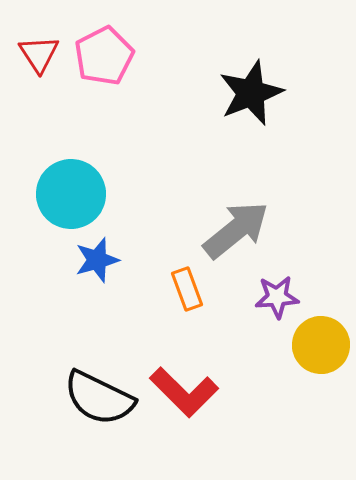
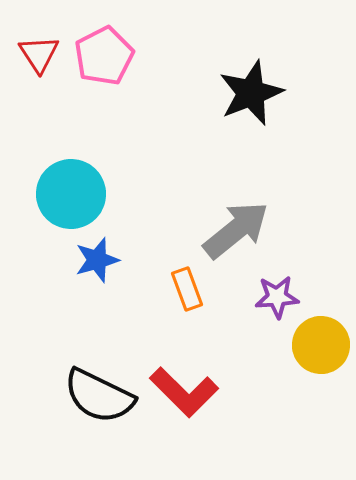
black semicircle: moved 2 px up
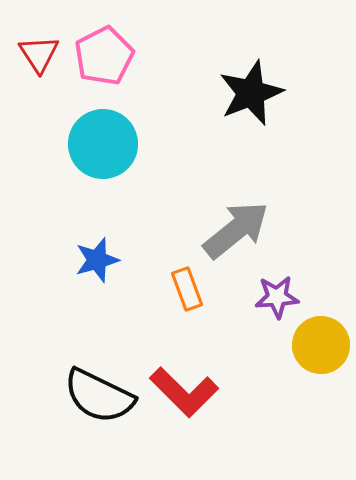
cyan circle: moved 32 px right, 50 px up
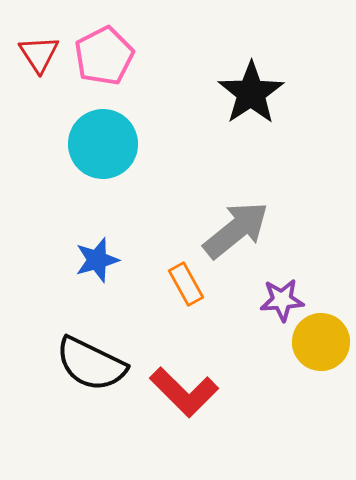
black star: rotated 12 degrees counterclockwise
orange rectangle: moved 1 px left, 5 px up; rotated 9 degrees counterclockwise
purple star: moved 5 px right, 3 px down
yellow circle: moved 3 px up
black semicircle: moved 8 px left, 32 px up
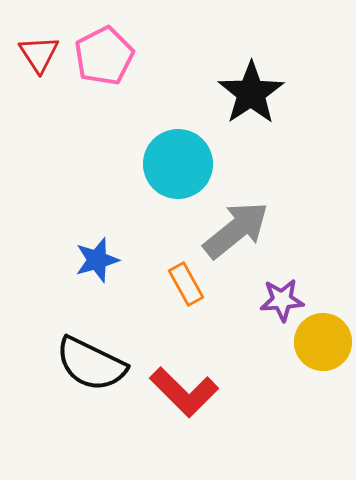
cyan circle: moved 75 px right, 20 px down
yellow circle: moved 2 px right
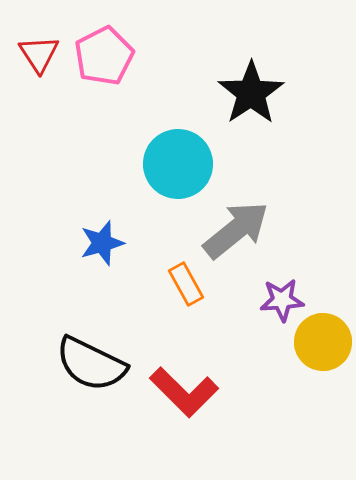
blue star: moved 5 px right, 17 px up
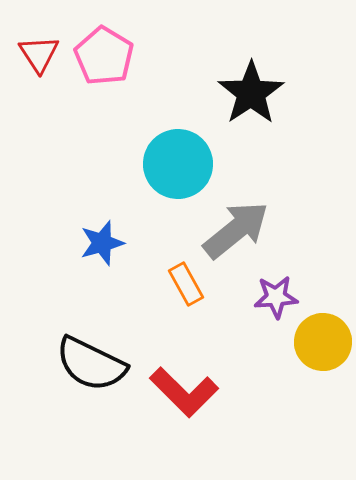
pink pentagon: rotated 14 degrees counterclockwise
purple star: moved 6 px left, 3 px up
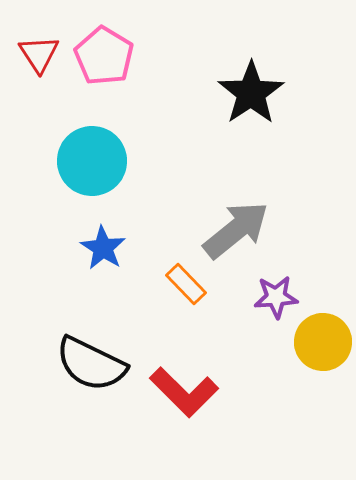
cyan circle: moved 86 px left, 3 px up
blue star: moved 1 px right, 5 px down; rotated 24 degrees counterclockwise
orange rectangle: rotated 15 degrees counterclockwise
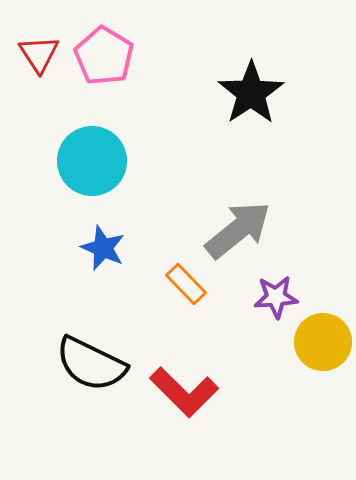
gray arrow: moved 2 px right
blue star: rotated 9 degrees counterclockwise
